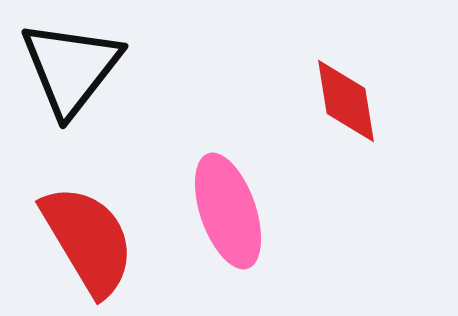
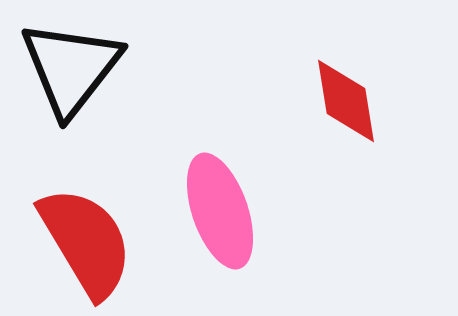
pink ellipse: moved 8 px left
red semicircle: moved 2 px left, 2 px down
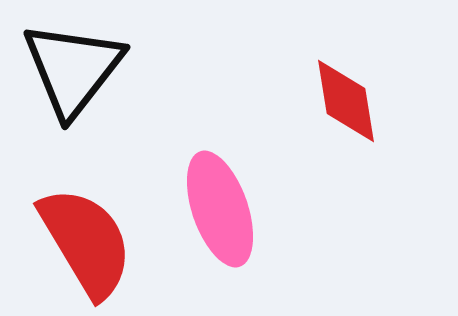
black triangle: moved 2 px right, 1 px down
pink ellipse: moved 2 px up
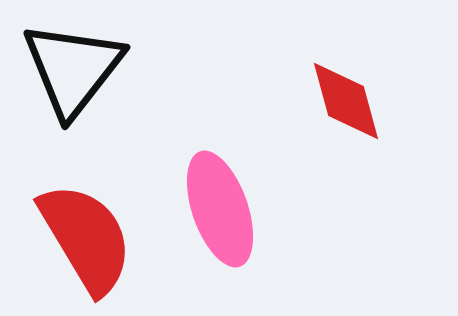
red diamond: rotated 6 degrees counterclockwise
red semicircle: moved 4 px up
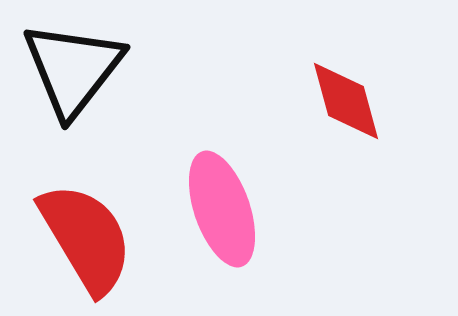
pink ellipse: moved 2 px right
